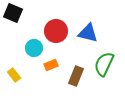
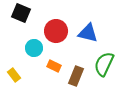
black square: moved 8 px right
orange rectangle: moved 3 px right, 1 px down; rotated 48 degrees clockwise
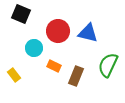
black square: moved 1 px down
red circle: moved 2 px right
green semicircle: moved 4 px right, 1 px down
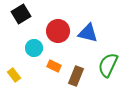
black square: rotated 36 degrees clockwise
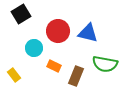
green semicircle: moved 3 px left, 1 px up; rotated 105 degrees counterclockwise
